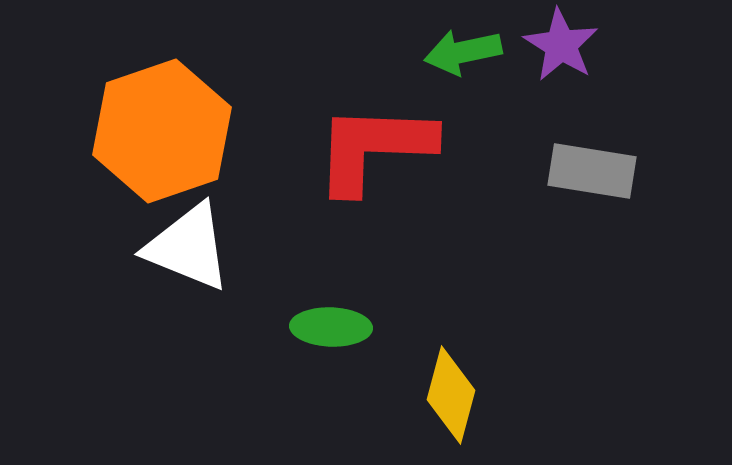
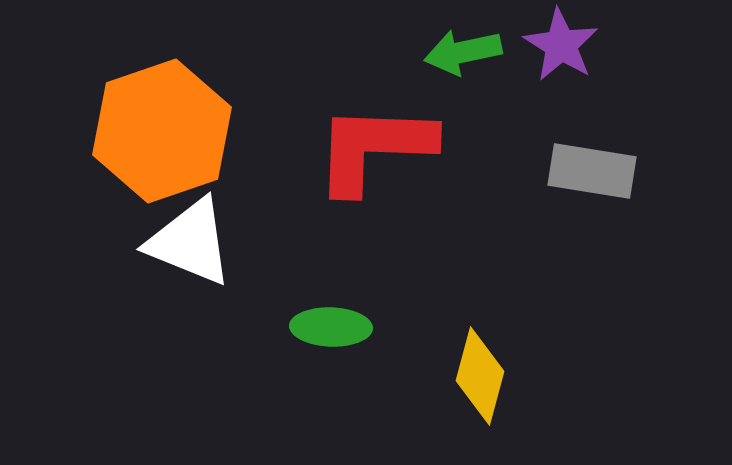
white triangle: moved 2 px right, 5 px up
yellow diamond: moved 29 px right, 19 px up
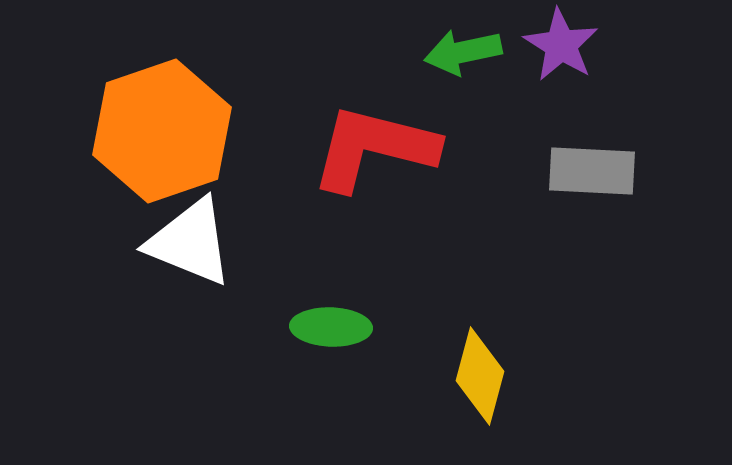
red L-shape: rotated 12 degrees clockwise
gray rectangle: rotated 6 degrees counterclockwise
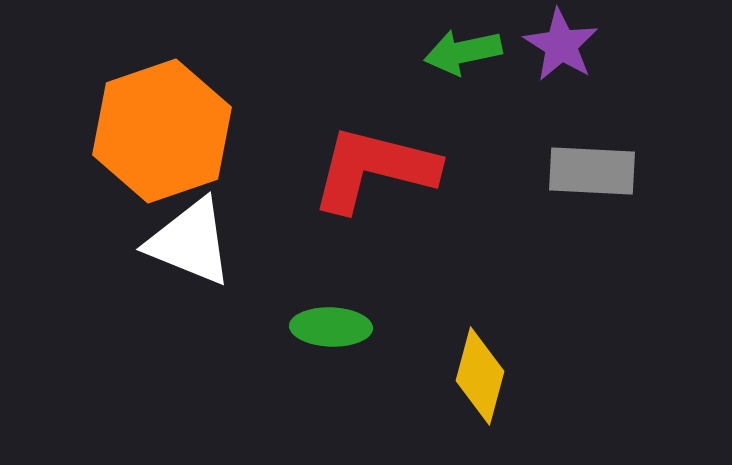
red L-shape: moved 21 px down
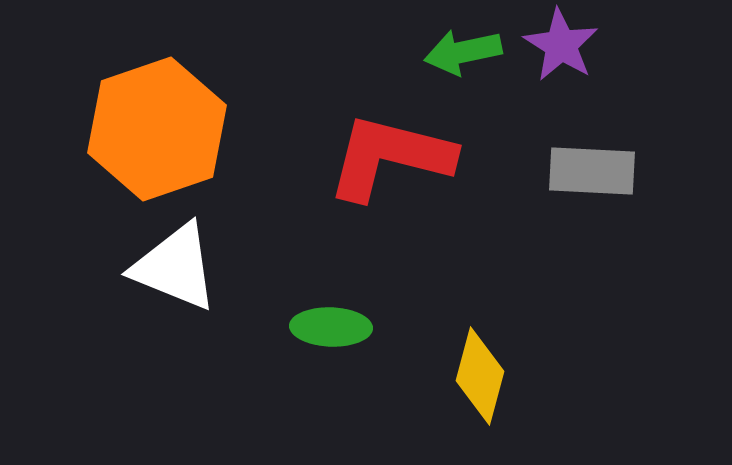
orange hexagon: moved 5 px left, 2 px up
red L-shape: moved 16 px right, 12 px up
white triangle: moved 15 px left, 25 px down
